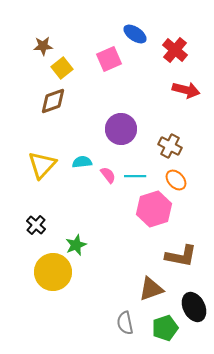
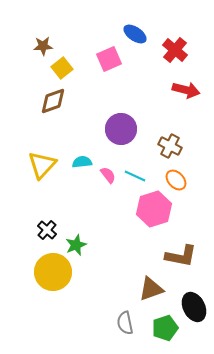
cyan line: rotated 25 degrees clockwise
black cross: moved 11 px right, 5 px down
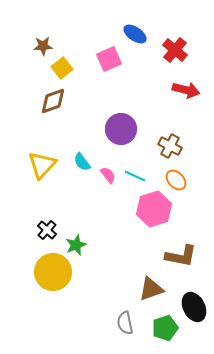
cyan semicircle: rotated 120 degrees counterclockwise
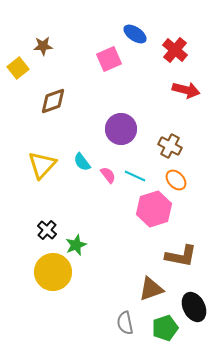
yellow square: moved 44 px left
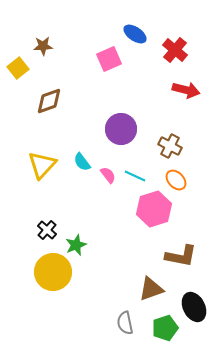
brown diamond: moved 4 px left
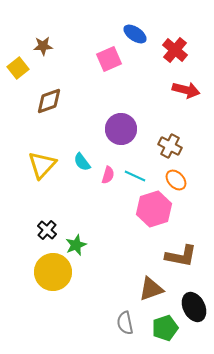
pink semicircle: rotated 54 degrees clockwise
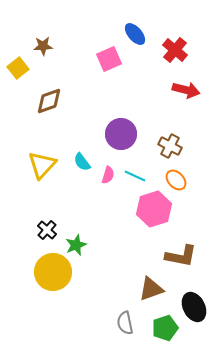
blue ellipse: rotated 15 degrees clockwise
purple circle: moved 5 px down
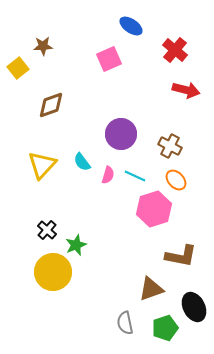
blue ellipse: moved 4 px left, 8 px up; rotated 15 degrees counterclockwise
brown diamond: moved 2 px right, 4 px down
